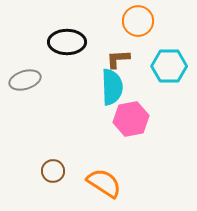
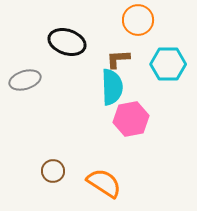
orange circle: moved 1 px up
black ellipse: rotated 18 degrees clockwise
cyan hexagon: moved 1 px left, 2 px up
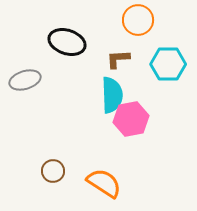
cyan semicircle: moved 8 px down
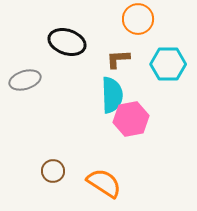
orange circle: moved 1 px up
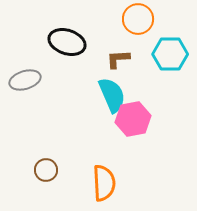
cyan hexagon: moved 2 px right, 10 px up
cyan semicircle: rotated 21 degrees counterclockwise
pink hexagon: moved 2 px right
brown circle: moved 7 px left, 1 px up
orange semicircle: rotated 54 degrees clockwise
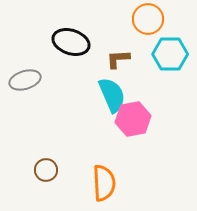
orange circle: moved 10 px right
black ellipse: moved 4 px right
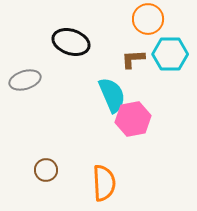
brown L-shape: moved 15 px right
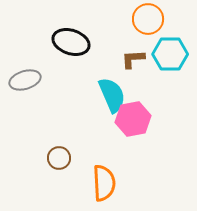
brown circle: moved 13 px right, 12 px up
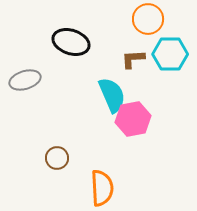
brown circle: moved 2 px left
orange semicircle: moved 2 px left, 5 px down
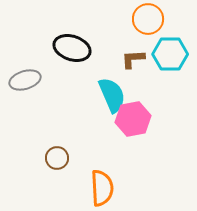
black ellipse: moved 1 px right, 6 px down
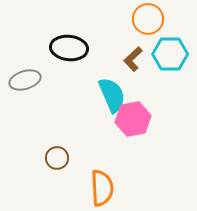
black ellipse: moved 3 px left; rotated 12 degrees counterclockwise
brown L-shape: rotated 40 degrees counterclockwise
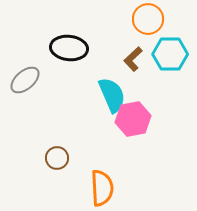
gray ellipse: rotated 24 degrees counterclockwise
